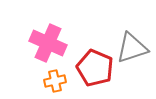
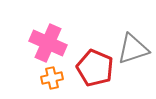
gray triangle: moved 1 px right, 1 px down
orange cross: moved 3 px left, 3 px up
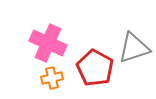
gray triangle: moved 1 px right, 1 px up
red pentagon: rotated 6 degrees clockwise
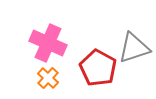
red pentagon: moved 3 px right
orange cross: moved 4 px left; rotated 35 degrees counterclockwise
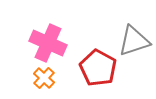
gray triangle: moved 7 px up
orange cross: moved 4 px left
